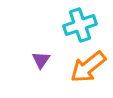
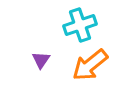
orange arrow: moved 2 px right, 2 px up
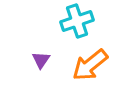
cyan cross: moved 3 px left, 4 px up
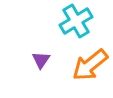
cyan cross: moved 1 px left; rotated 12 degrees counterclockwise
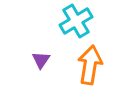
orange arrow: rotated 138 degrees clockwise
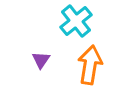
cyan cross: rotated 8 degrees counterclockwise
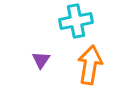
cyan cross: rotated 28 degrees clockwise
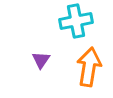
orange arrow: moved 1 px left, 2 px down
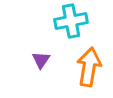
cyan cross: moved 5 px left
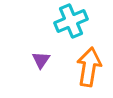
cyan cross: rotated 12 degrees counterclockwise
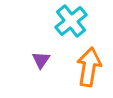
cyan cross: rotated 16 degrees counterclockwise
